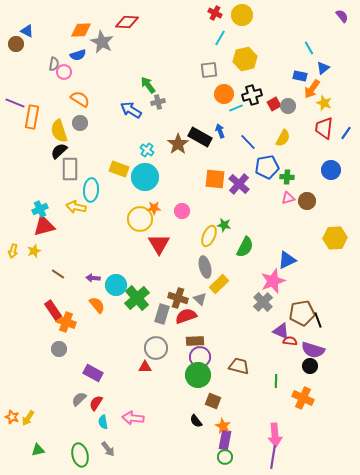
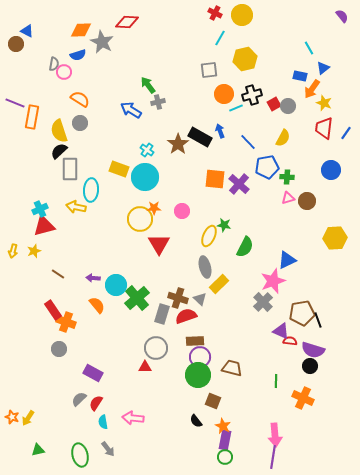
brown trapezoid at (239, 366): moved 7 px left, 2 px down
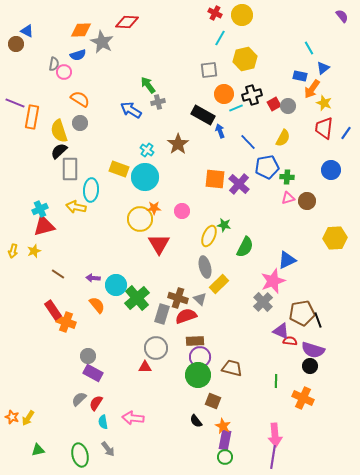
black rectangle at (200, 137): moved 3 px right, 22 px up
gray circle at (59, 349): moved 29 px right, 7 px down
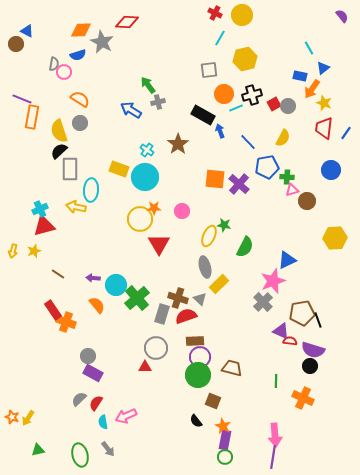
purple line at (15, 103): moved 7 px right, 4 px up
pink triangle at (288, 198): moved 4 px right, 8 px up
pink arrow at (133, 418): moved 7 px left, 2 px up; rotated 30 degrees counterclockwise
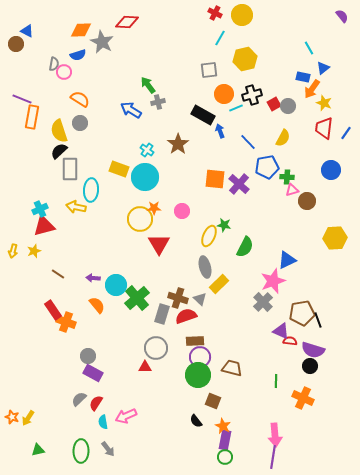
blue rectangle at (300, 76): moved 3 px right, 1 px down
green ellipse at (80, 455): moved 1 px right, 4 px up; rotated 15 degrees clockwise
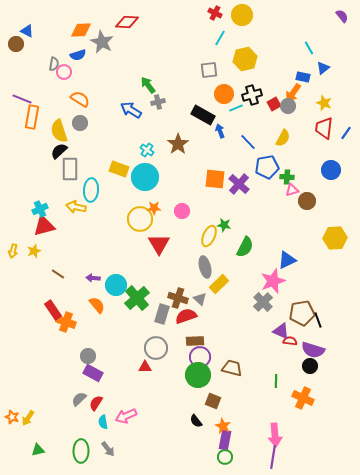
orange arrow at (312, 89): moved 19 px left, 4 px down
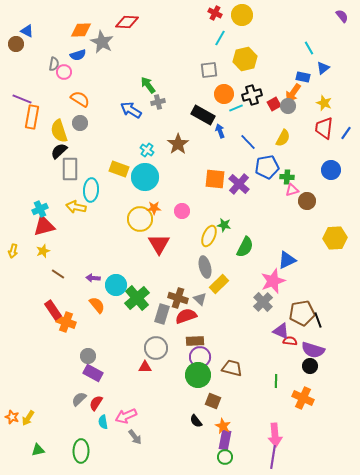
yellow star at (34, 251): moved 9 px right
gray arrow at (108, 449): moved 27 px right, 12 px up
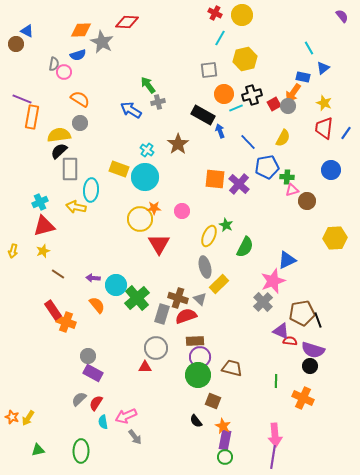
yellow semicircle at (59, 131): moved 4 px down; rotated 100 degrees clockwise
cyan cross at (40, 209): moved 7 px up
green star at (224, 225): moved 2 px right; rotated 16 degrees clockwise
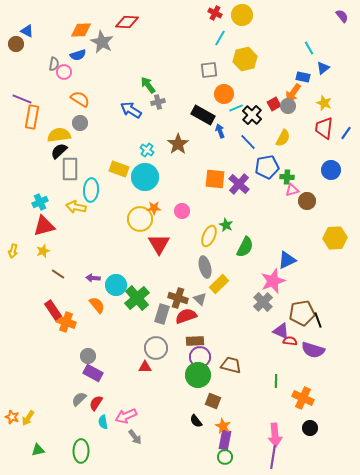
black cross at (252, 95): moved 20 px down; rotated 30 degrees counterclockwise
black circle at (310, 366): moved 62 px down
brown trapezoid at (232, 368): moved 1 px left, 3 px up
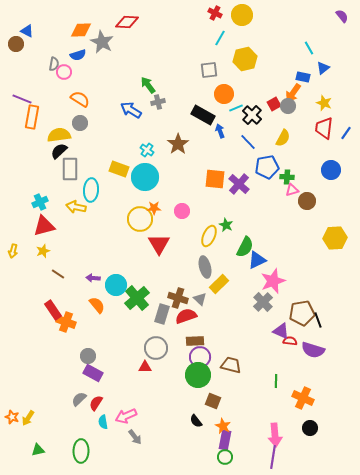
blue triangle at (287, 260): moved 30 px left
